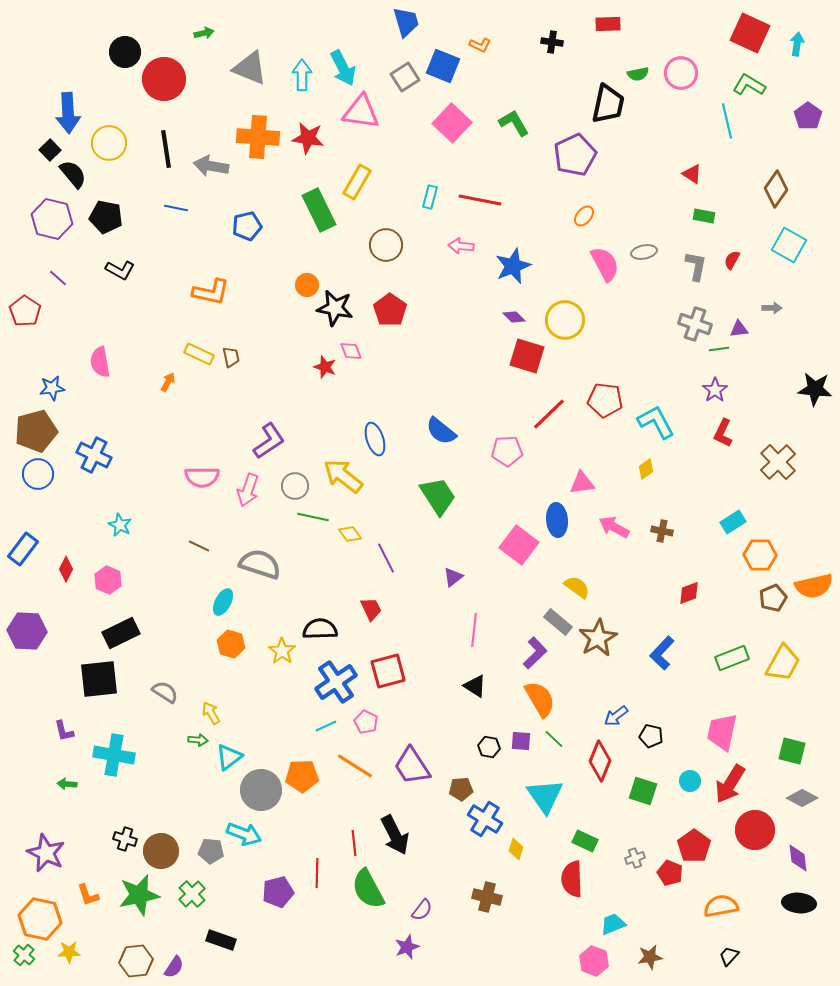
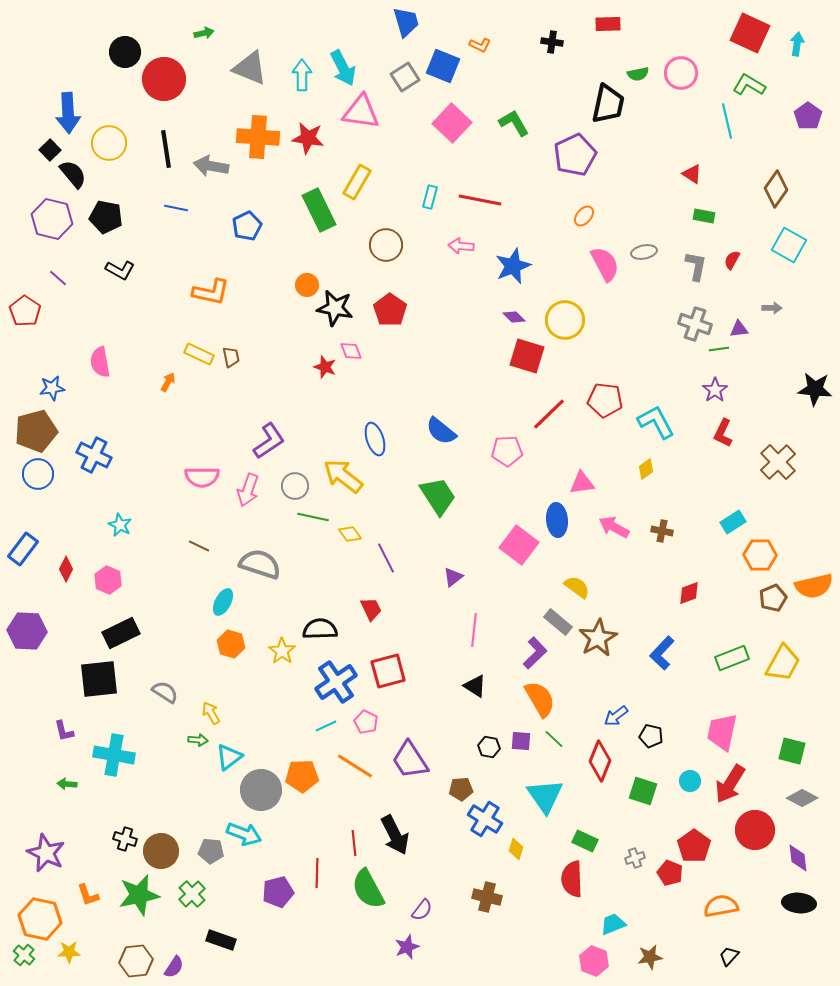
blue pentagon at (247, 226): rotated 12 degrees counterclockwise
purple trapezoid at (412, 766): moved 2 px left, 6 px up
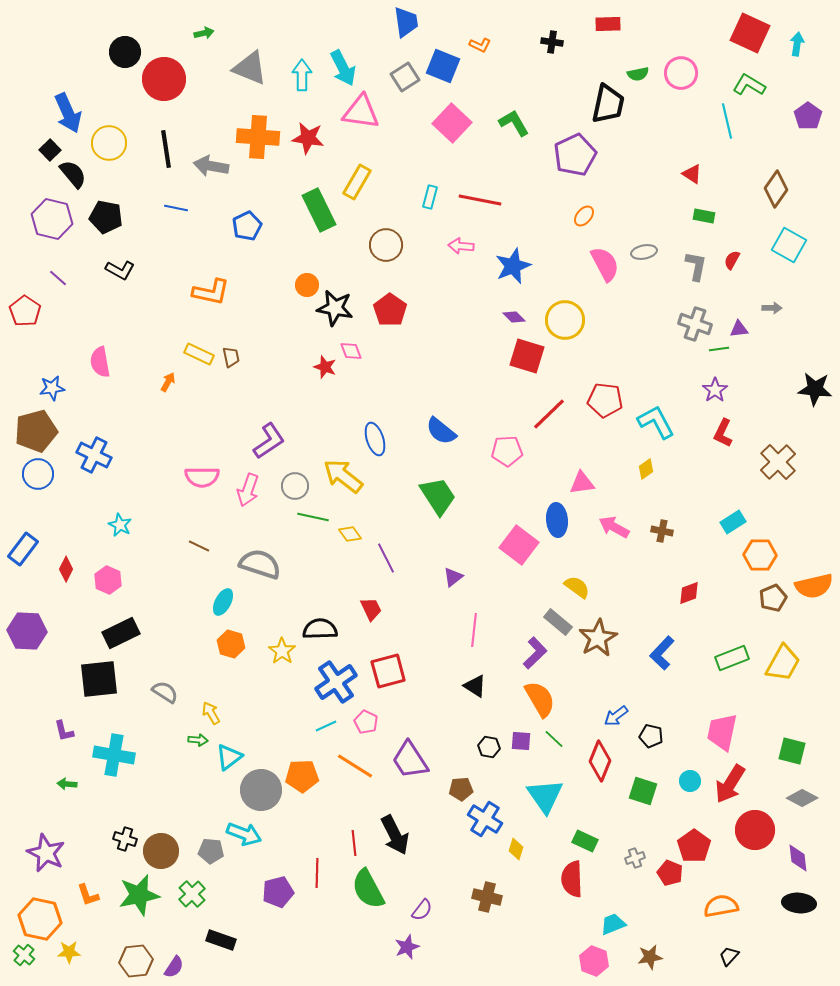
blue trapezoid at (406, 22): rotated 8 degrees clockwise
blue arrow at (68, 113): rotated 21 degrees counterclockwise
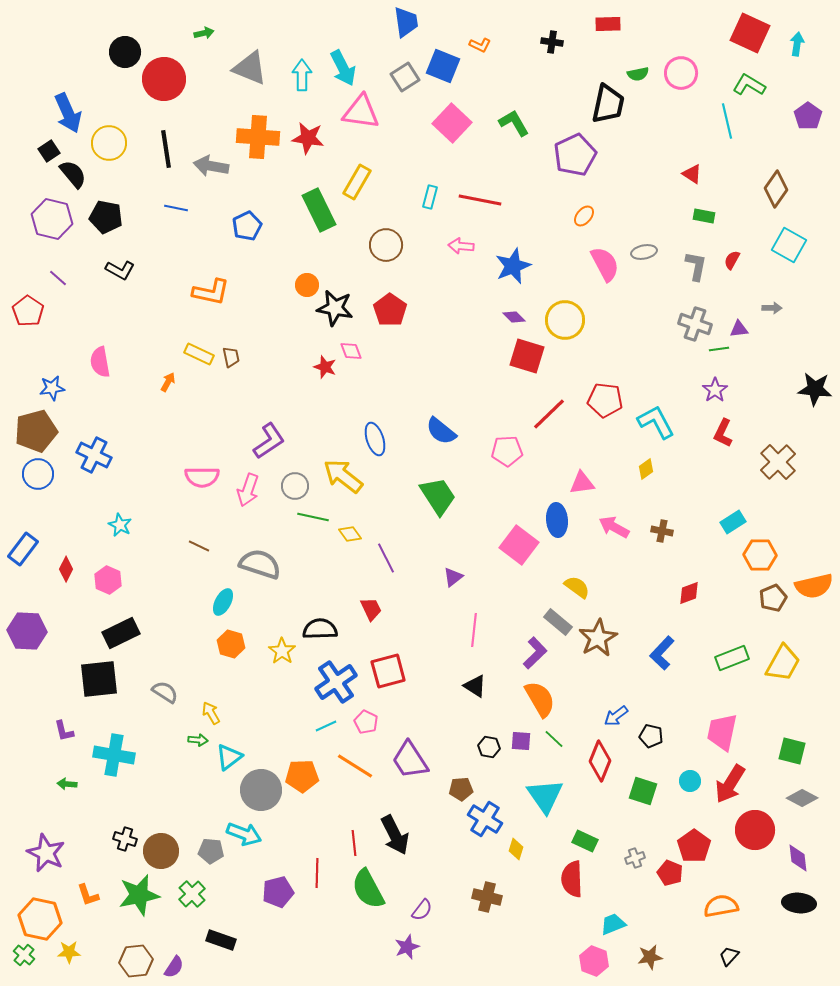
black square at (50, 150): moved 1 px left, 1 px down; rotated 10 degrees clockwise
red pentagon at (25, 311): moved 3 px right
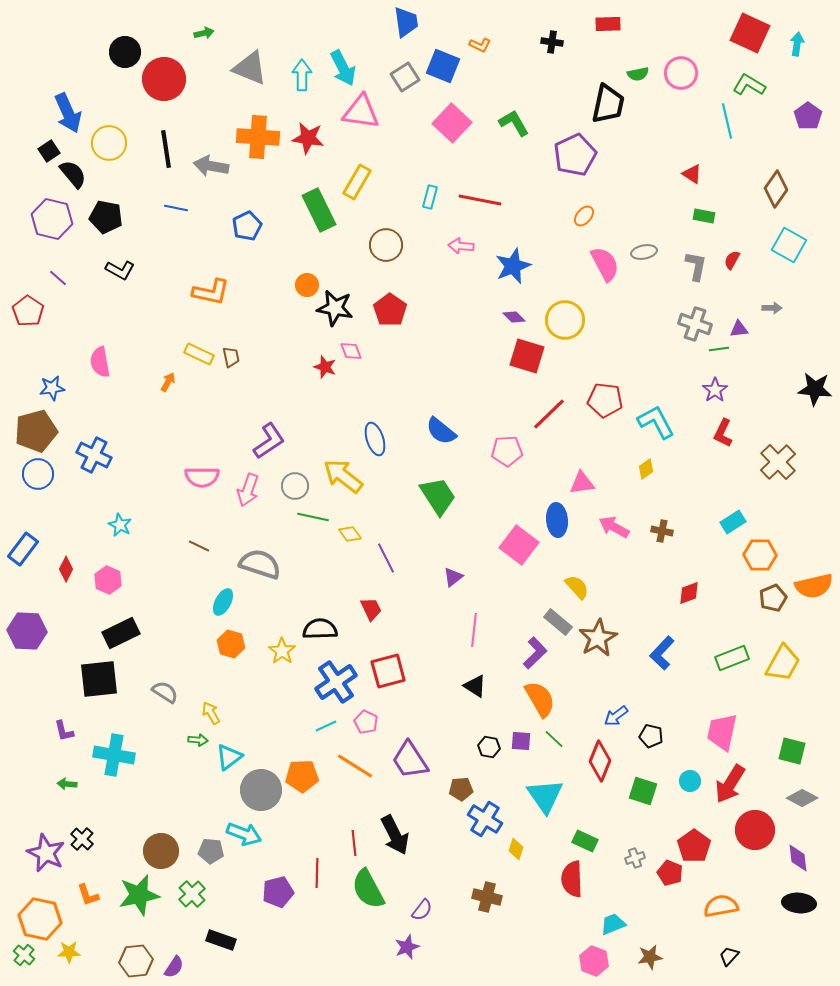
yellow semicircle at (577, 587): rotated 12 degrees clockwise
black cross at (125, 839): moved 43 px left; rotated 25 degrees clockwise
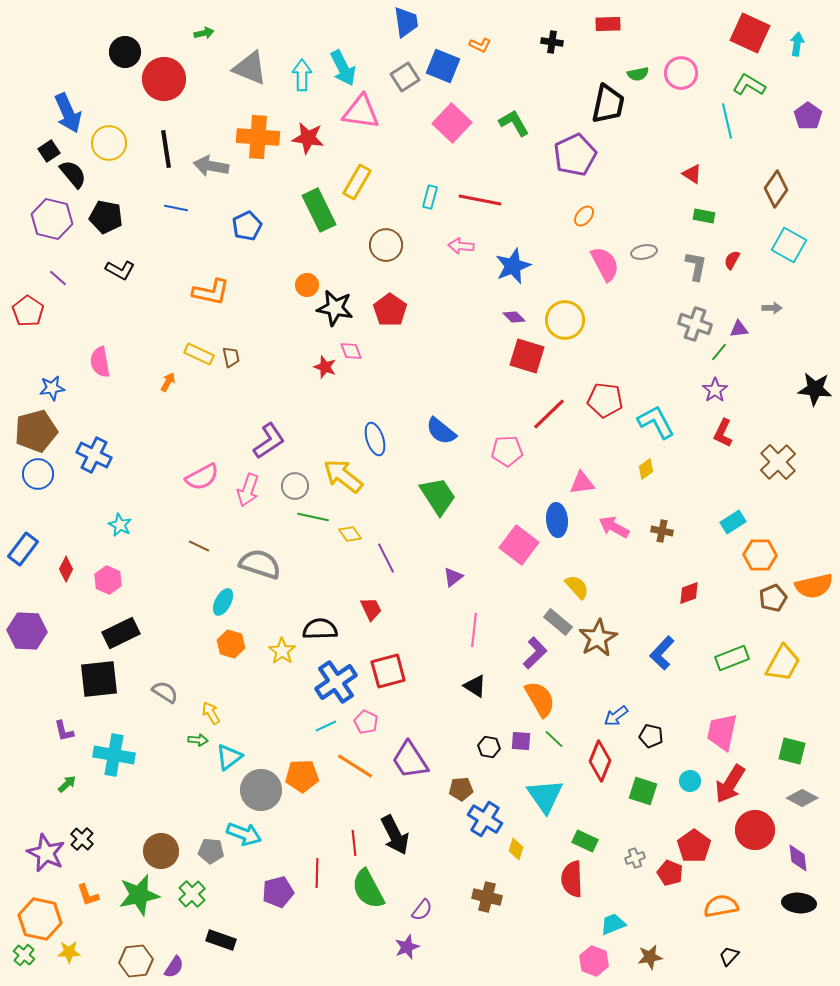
green line at (719, 349): moved 3 px down; rotated 42 degrees counterclockwise
pink semicircle at (202, 477): rotated 28 degrees counterclockwise
green arrow at (67, 784): rotated 132 degrees clockwise
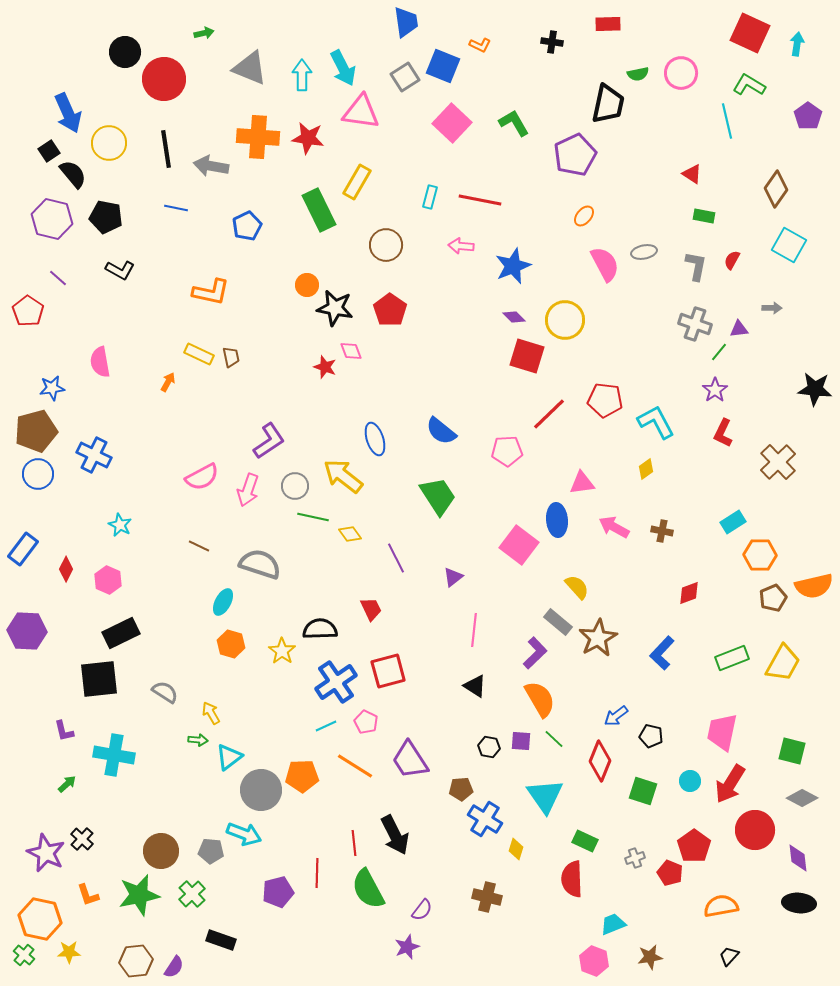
purple line at (386, 558): moved 10 px right
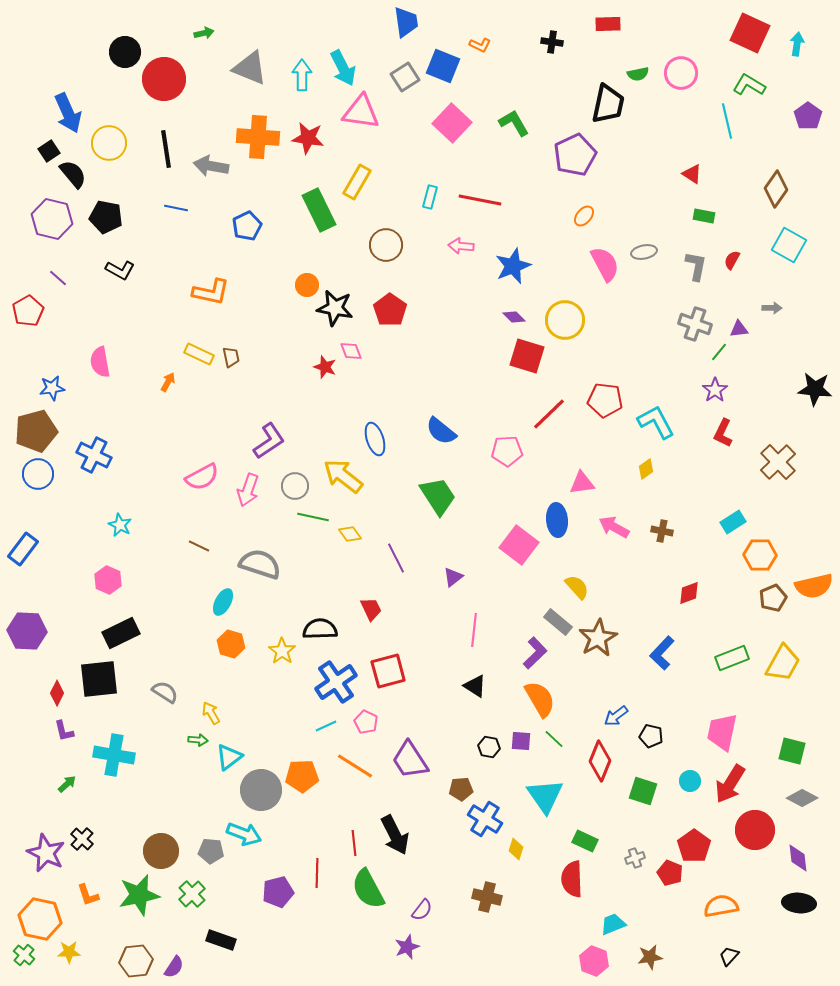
red pentagon at (28, 311): rotated 8 degrees clockwise
red diamond at (66, 569): moved 9 px left, 124 px down
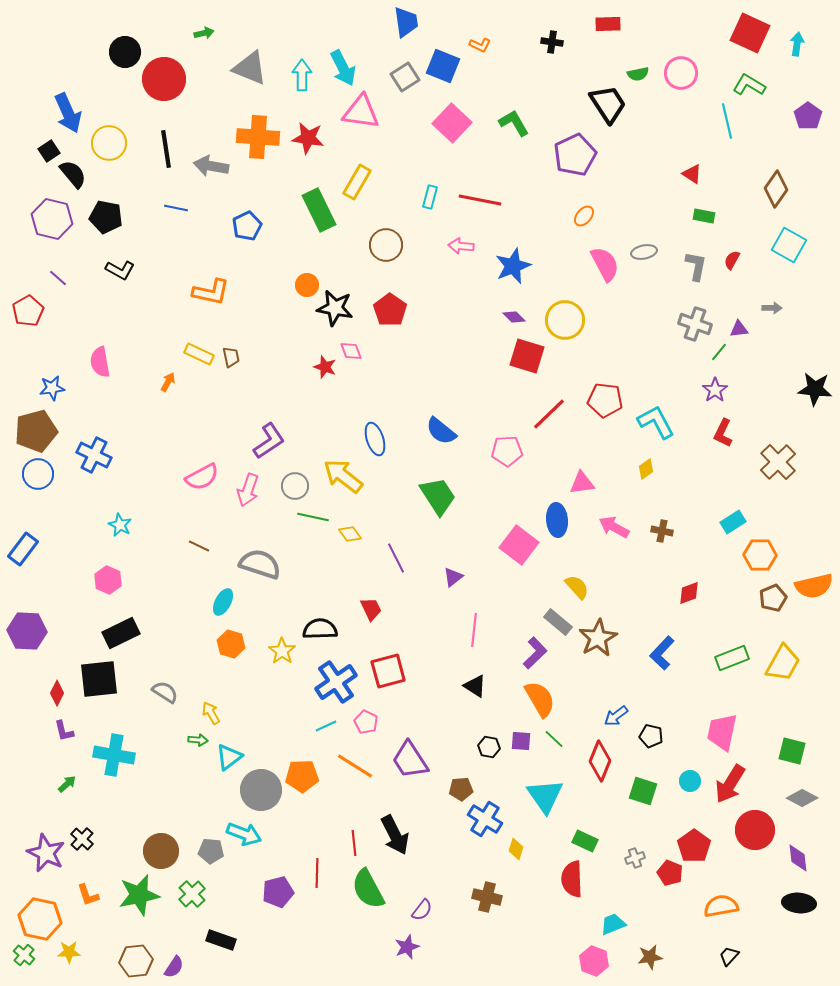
black trapezoid at (608, 104): rotated 45 degrees counterclockwise
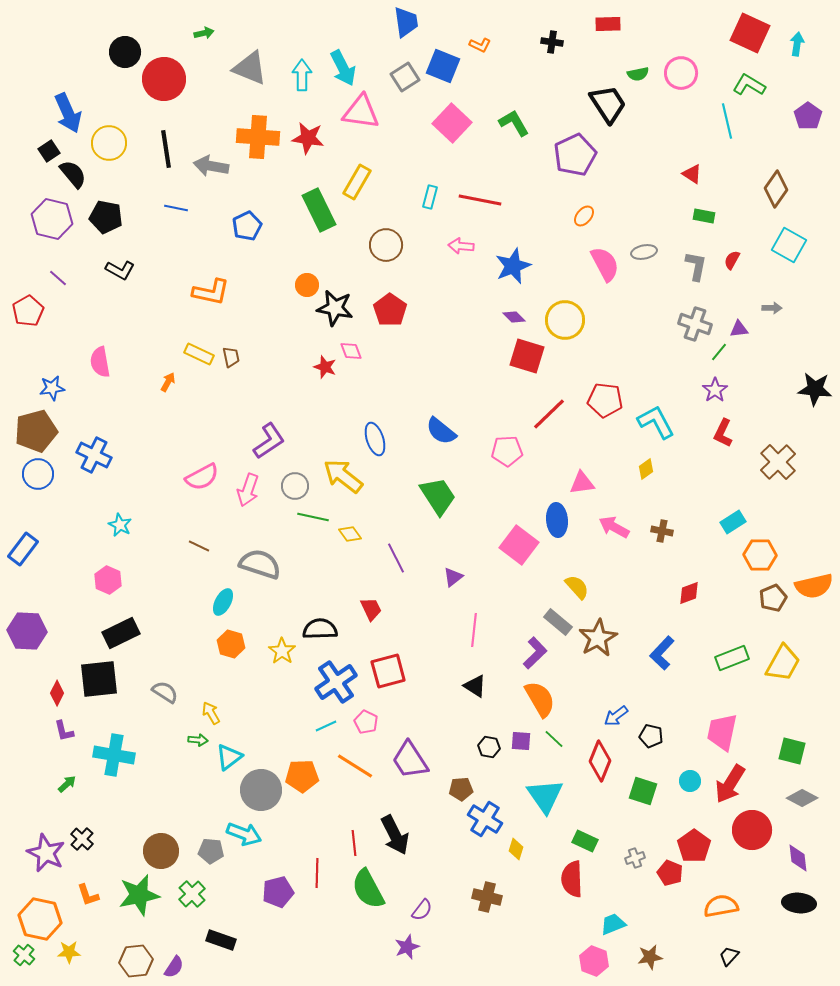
red circle at (755, 830): moved 3 px left
